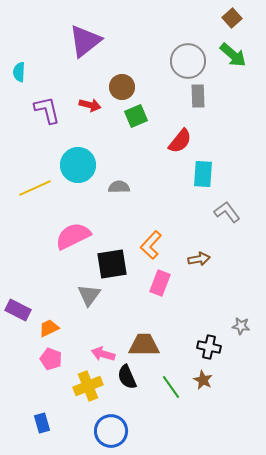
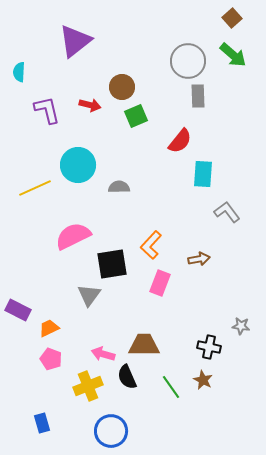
purple triangle: moved 10 px left
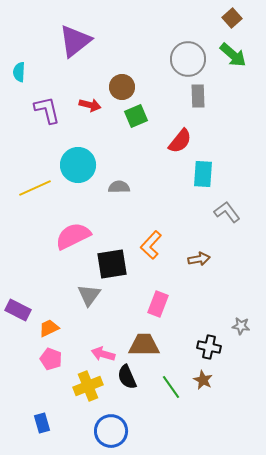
gray circle: moved 2 px up
pink rectangle: moved 2 px left, 21 px down
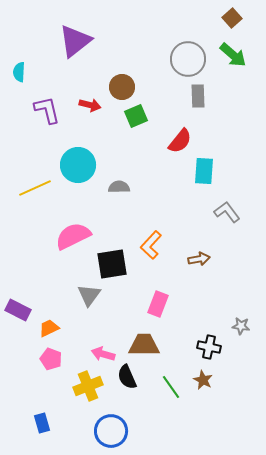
cyan rectangle: moved 1 px right, 3 px up
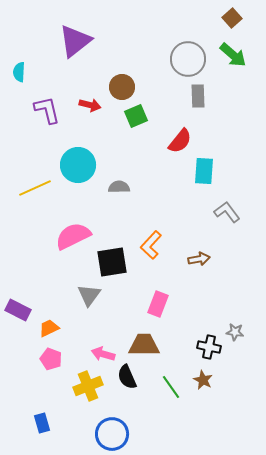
black square: moved 2 px up
gray star: moved 6 px left, 6 px down
blue circle: moved 1 px right, 3 px down
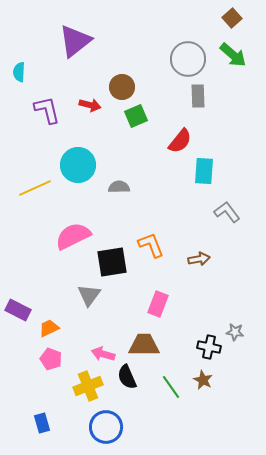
orange L-shape: rotated 116 degrees clockwise
blue circle: moved 6 px left, 7 px up
